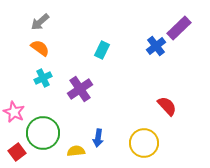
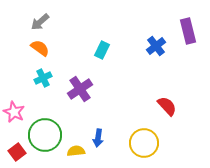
purple rectangle: moved 9 px right, 3 px down; rotated 60 degrees counterclockwise
green circle: moved 2 px right, 2 px down
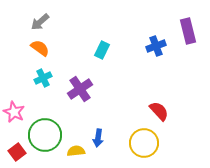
blue cross: rotated 18 degrees clockwise
red semicircle: moved 8 px left, 5 px down
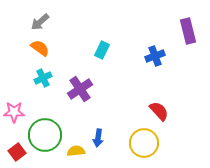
blue cross: moved 1 px left, 10 px down
pink star: rotated 25 degrees counterclockwise
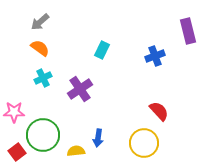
green circle: moved 2 px left
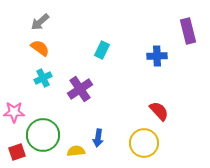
blue cross: moved 2 px right; rotated 18 degrees clockwise
red square: rotated 18 degrees clockwise
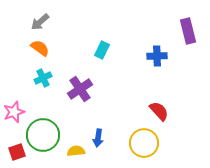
pink star: rotated 20 degrees counterclockwise
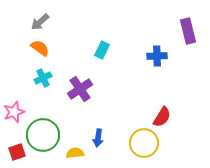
red semicircle: moved 3 px right, 6 px down; rotated 75 degrees clockwise
yellow semicircle: moved 1 px left, 2 px down
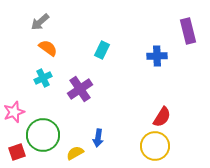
orange semicircle: moved 8 px right
yellow circle: moved 11 px right, 3 px down
yellow semicircle: rotated 24 degrees counterclockwise
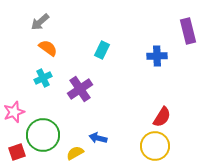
blue arrow: rotated 96 degrees clockwise
